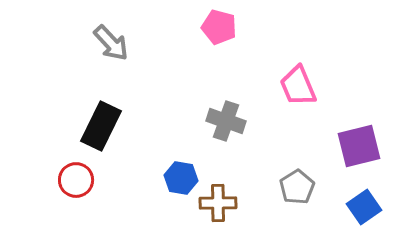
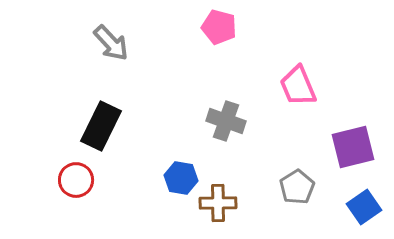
purple square: moved 6 px left, 1 px down
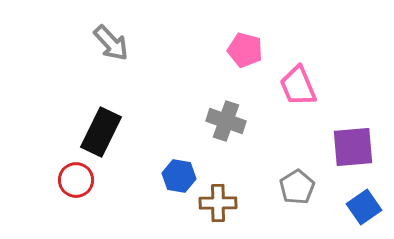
pink pentagon: moved 26 px right, 23 px down
black rectangle: moved 6 px down
purple square: rotated 9 degrees clockwise
blue hexagon: moved 2 px left, 2 px up
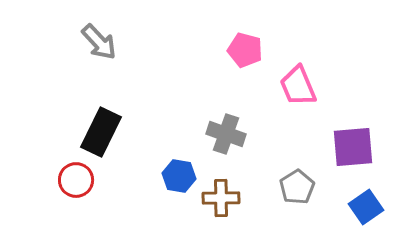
gray arrow: moved 12 px left, 1 px up
gray cross: moved 13 px down
brown cross: moved 3 px right, 5 px up
blue square: moved 2 px right
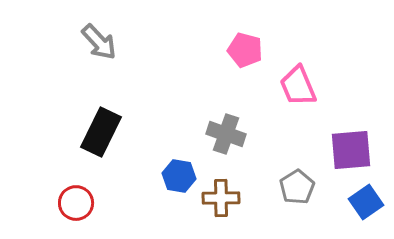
purple square: moved 2 px left, 3 px down
red circle: moved 23 px down
blue square: moved 5 px up
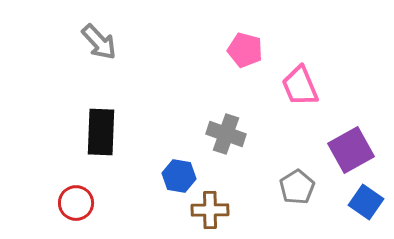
pink trapezoid: moved 2 px right
black rectangle: rotated 24 degrees counterclockwise
purple square: rotated 24 degrees counterclockwise
brown cross: moved 11 px left, 12 px down
blue square: rotated 20 degrees counterclockwise
